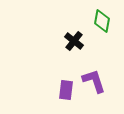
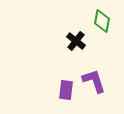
black cross: moved 2 px right
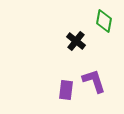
green diamond: moved 2 px right
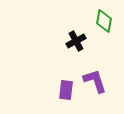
black cross: rotated 24 degrees clockwise
purple L-shape: moved 1 px right
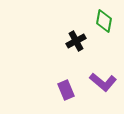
purple L-shape: moved 8 px right, 1 px down; rotated 148 degrees clockwise
purple rectangle: rotated 30 degrees counterclockwise
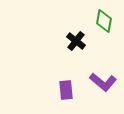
black cross: rotated 24 degrees counterclockwise
purple rectangle: rotated 18 degrees clockwise
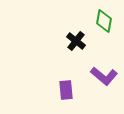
purple L-shape: moved 1 px right, 6 px up
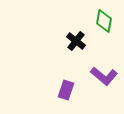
purple rectangle: rotated 24 degrees clockwise
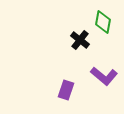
green diamond: moved 1 px left, 1 px down
black cross: moved 4 px right, 1 px up
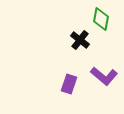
green diamond: moved 2 px left, 3 px up
purple rectangle: moved 3 px right, 6 px up
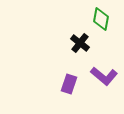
black cross: moved 3 px down
